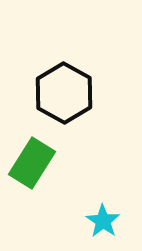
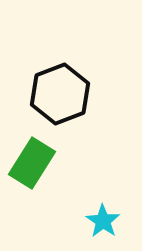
black hexagon: moved 4 px left, 1 px down; rotated 10 degrees clockwise
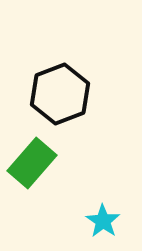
green rectangle: rotated 9 degrees clockwise
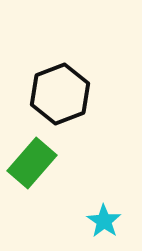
cyan star: moved 1 px right
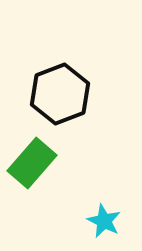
cyan star: rotated 8 degrees counterclockwise
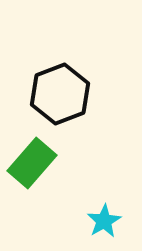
cyan star: rotated 16 degrees clockwise
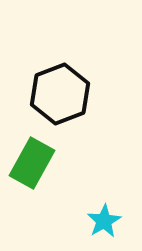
green rectangle: rotated 12 degrees counterclockwise
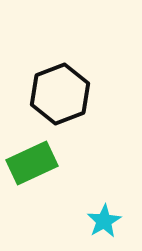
green rectangle: rotated 36 degrees clockwise
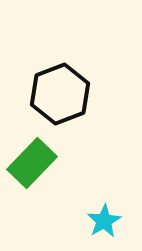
green rectangle: rotated 21 degrees counterclockwise
